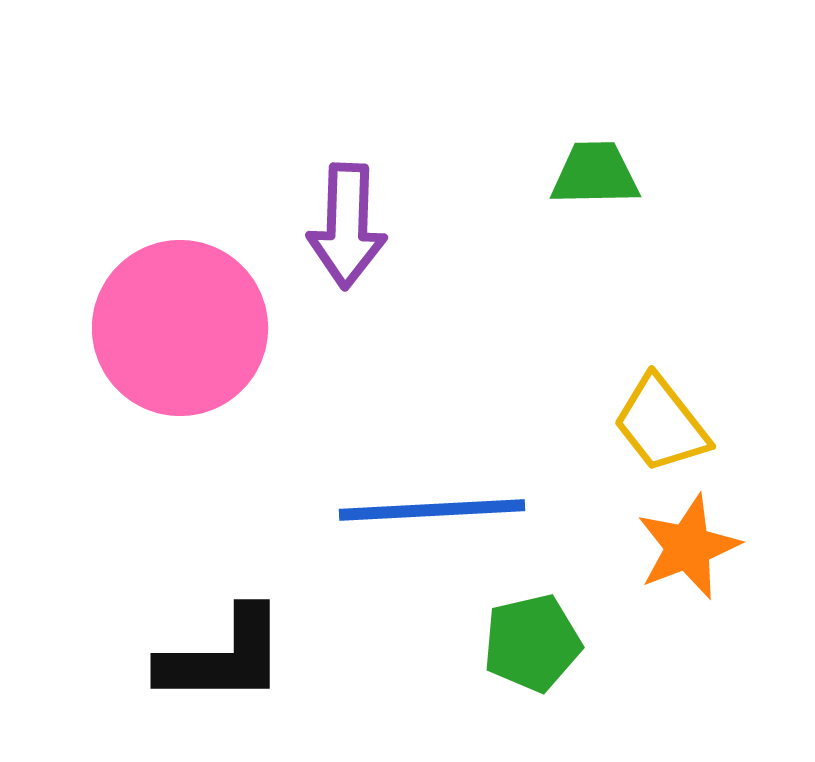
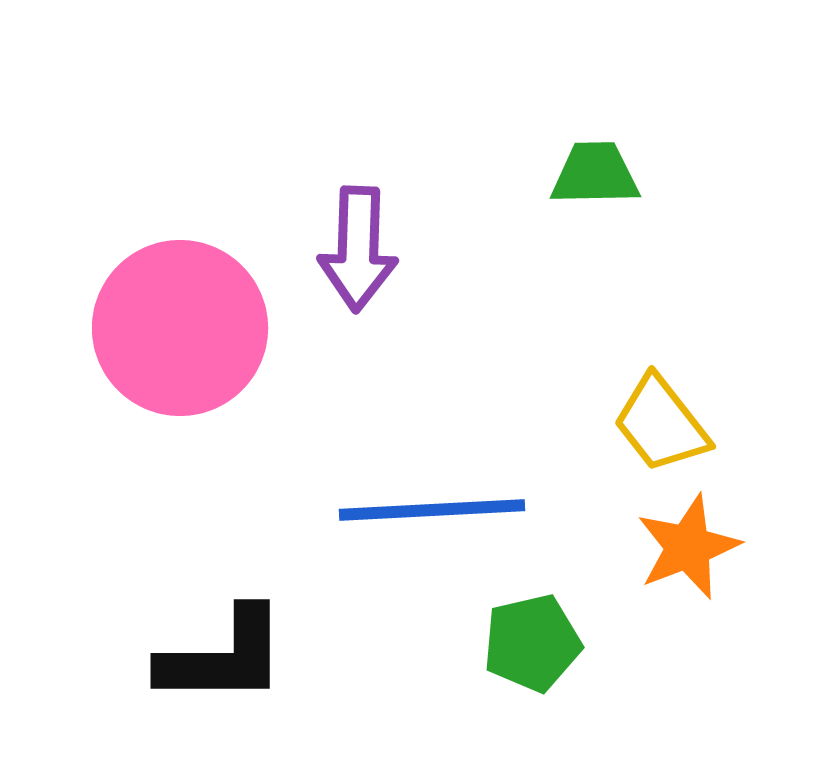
purple arrow: moved 11 px right, 23 px down
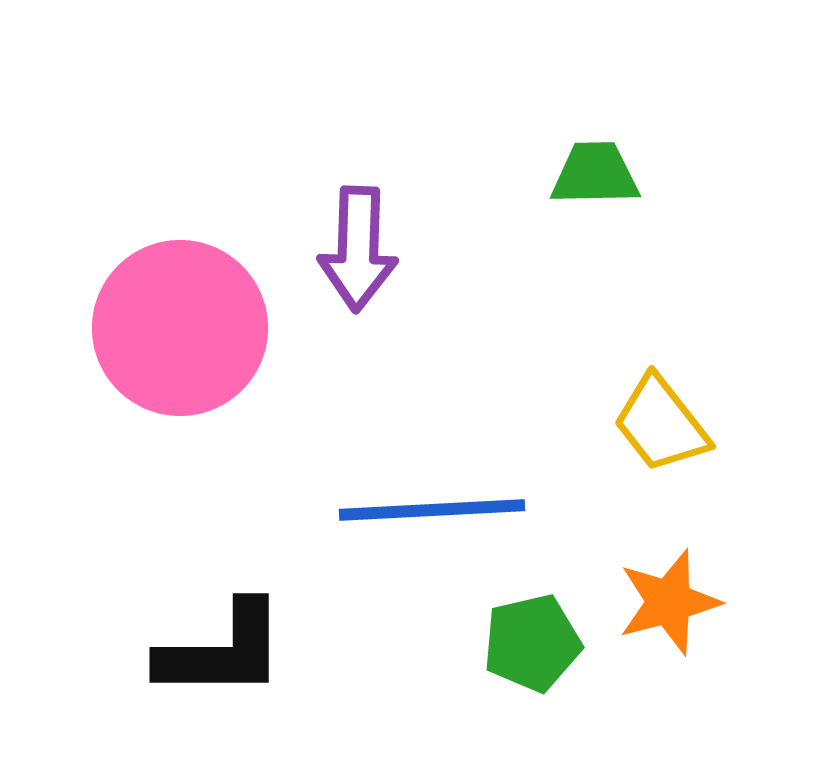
orange star: moved 19 px left, 55 px down; rotated 6 degrees clockwise
black L-shape: moved 1 px left, 6 px up
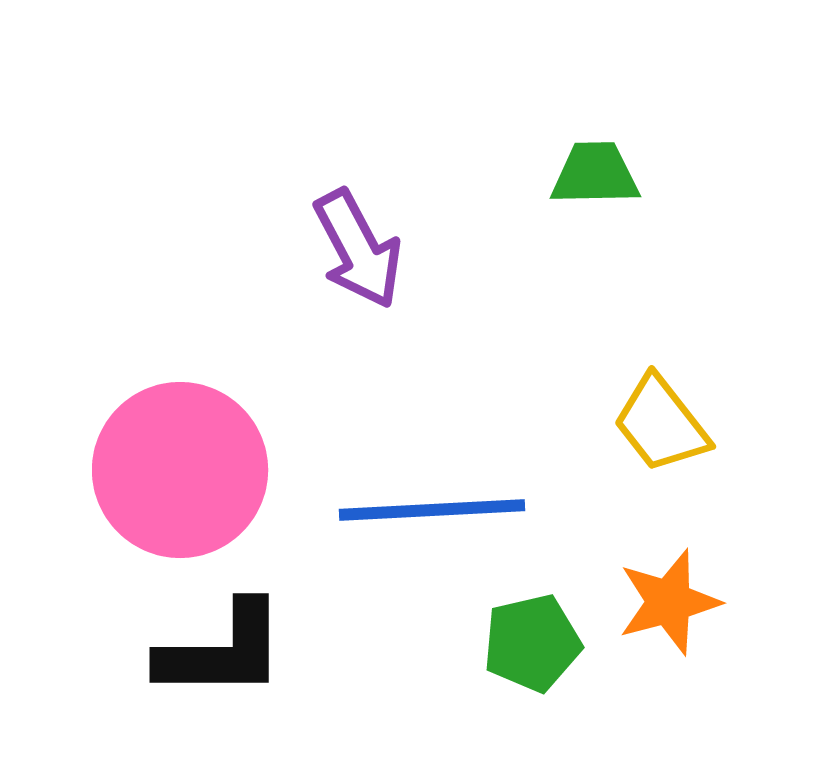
purple arrow: rotated 30 degrees counterclockwise
pink circle: moved 142 px down
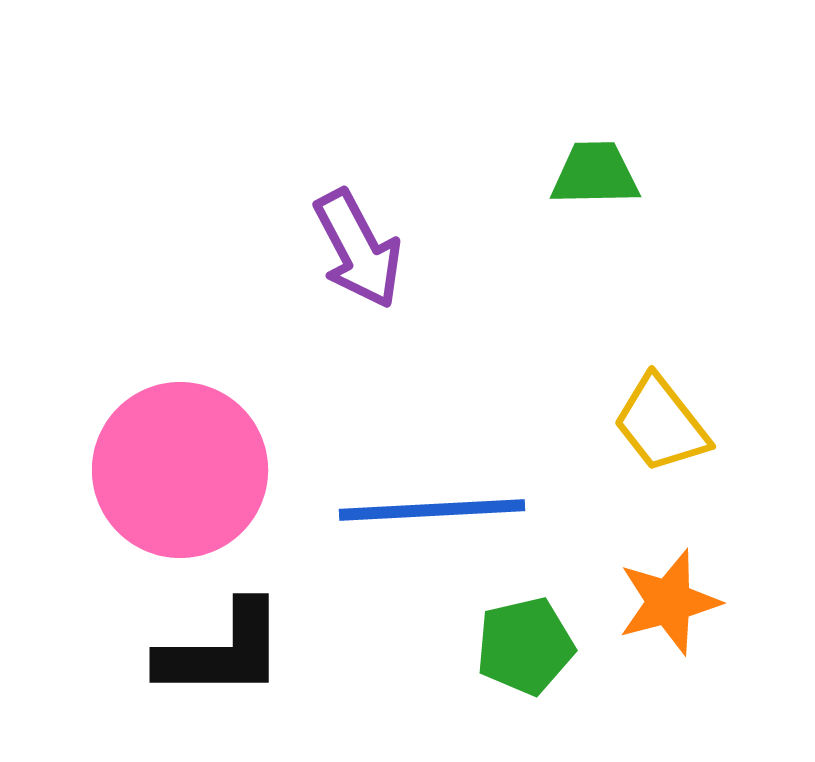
green pentagon: moved 7 px left, 3 px down
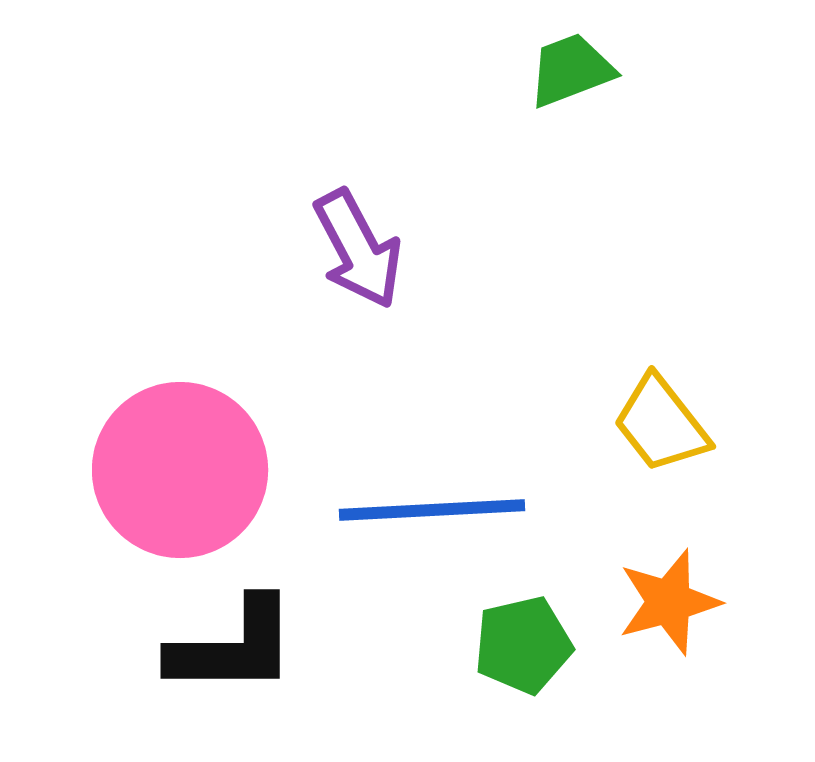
green trapezoid: moved 24 px left, 104 px up; rotated 20 degrees counterclockwise
green pentagon: moved 2 px left, 1 px up
black L-shape: moved 11 px right, 4 px up
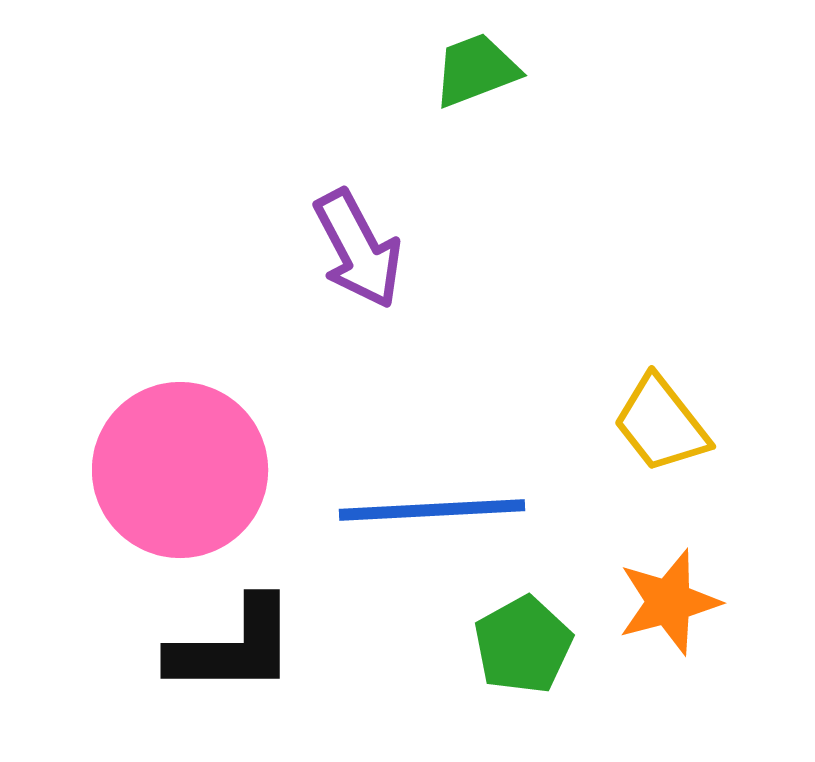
green trapezoid: moved 95 px left
green pentagon: rotated 16 degrees counterclockwise
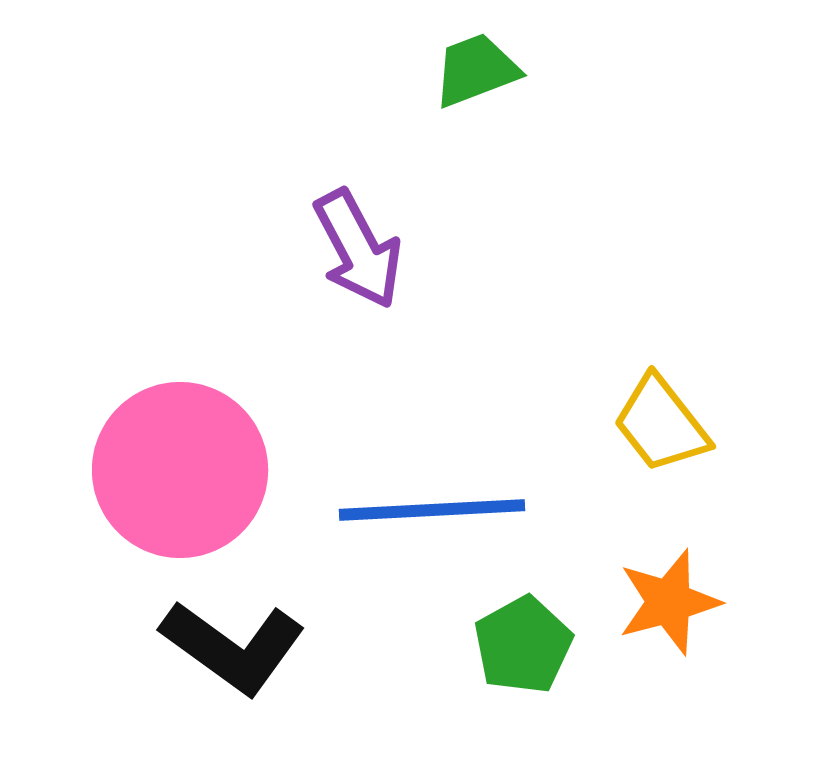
black L-shape: rotated 36 degrees clockwise
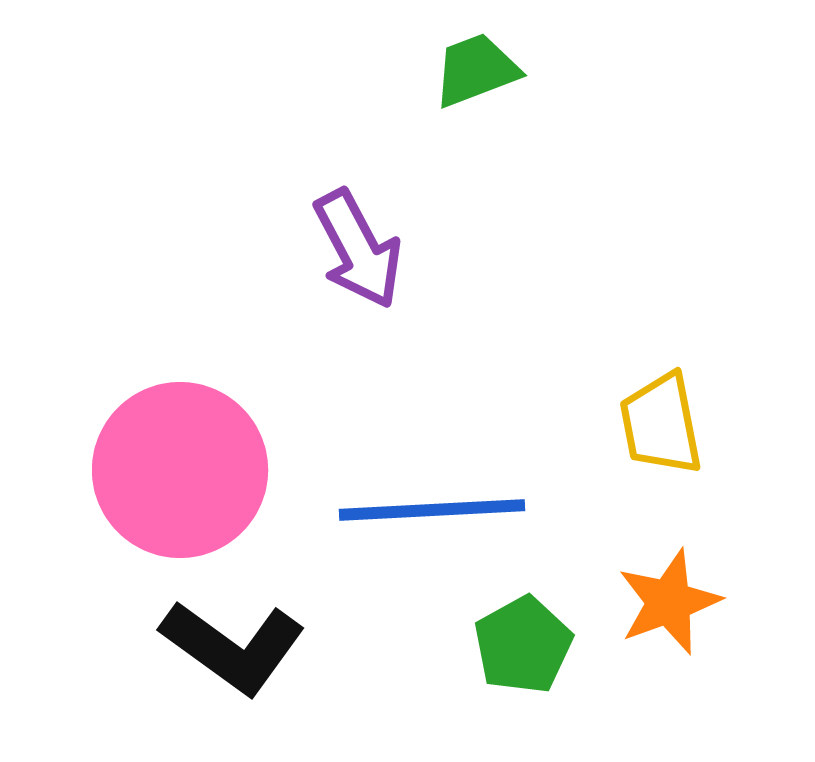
yellow trapezoid: rotated 27 degrees clockwise
orange star: rotated 5 degrees counterclockwise
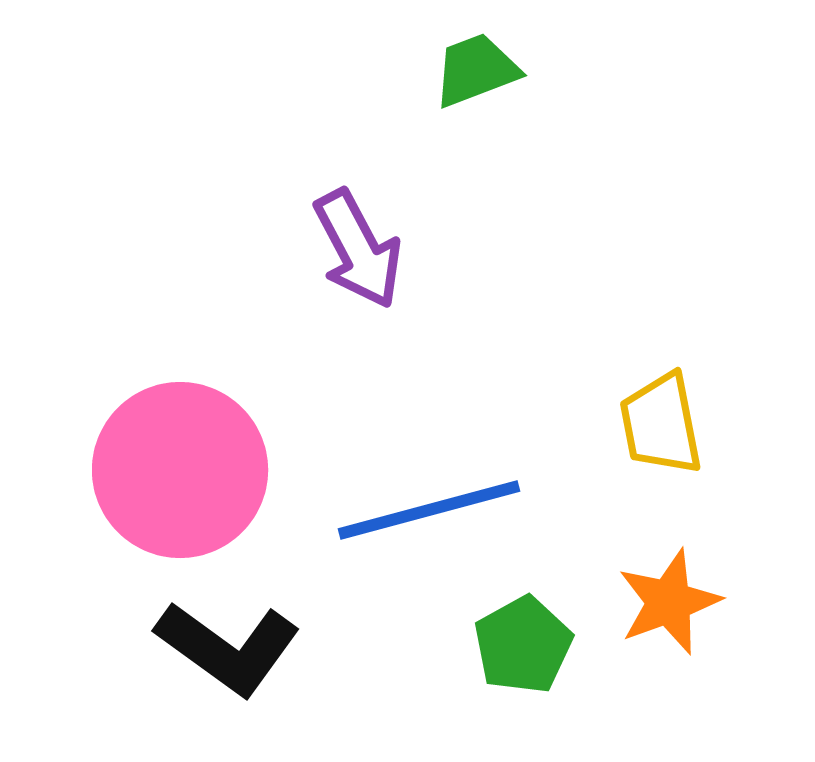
blue line: moved 3 px left; rotated 12 degrees counterclockwise
black L-shape: moved 5 px left, 1 px down
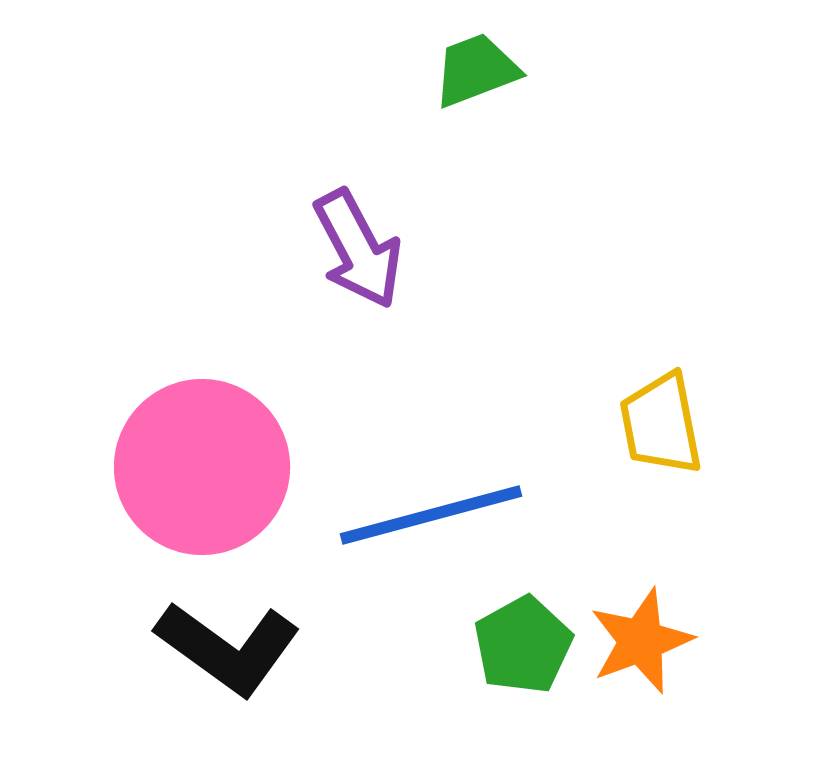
pink circle: moved 22 px right, 3 px up
blue line: moved 2 px right, 5 px down
orange star: moved 28 px left, 39 px down
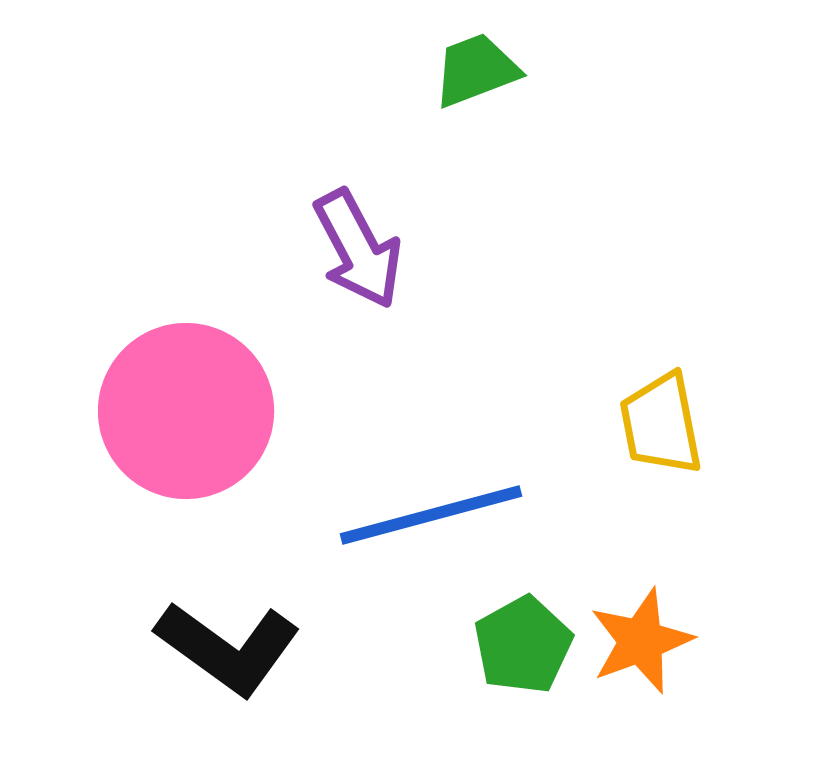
pink circle: moved 16 px left, 56 px up
